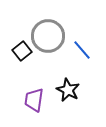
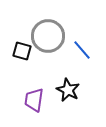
black square: rotated 36 degrees counterclockwise
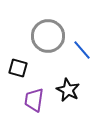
black square: moved 4 px left, 17 px down
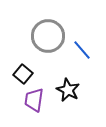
black square: moved 5 px right, 6 px down; rotated 24 degrees clockwise
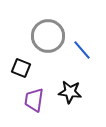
black square: moved 2 px left, 6 px up; rotated 18 degrees counterclockwise
black star: moved 2 px right, 2 px down; rotated 20 degrees counterclockwise
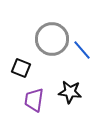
gray circle: moved 4 px right, 3 px down
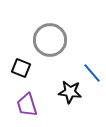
gray circle: moved 2 px left, 1 px down
blue line: moved 10 px right, 23 px down
purple trapezoid: moved 7 px left, 5 px down; rotated 25 degrees counterclockwise
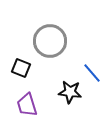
gray circle: moved 1 px down
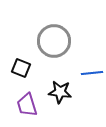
gray circle: moved 4 px right
blue line: rotated 55 degrees counterclockwise
black star: moved 10 px left
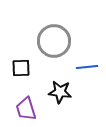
black square: rotated 24 degrees counterclockwise
blue line: moved 5 px left, 6 px up
purple trapezoid: moved 1 px left, 4 px down
